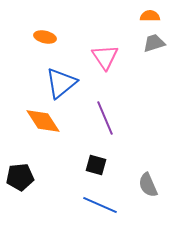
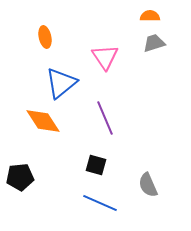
orange ellipse: rotated 65 degrees clockwise
blue line: moved 2 px up
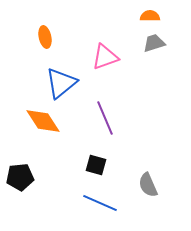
pink triangle: rotated 44 degrees clockwise
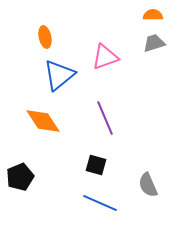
orange semicircle: moved 3 px right, 1 px up
blue triangle: moved 2 px left, 8 px up
black pentagon: rotated 16 degrees counterclockwise
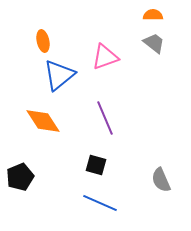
orange ellipse: moved 2 px left, 4 px down
gray trapezoid: rotated 55 degrees clockwise
gray semicircle: moved 13 px right, 5 px up
